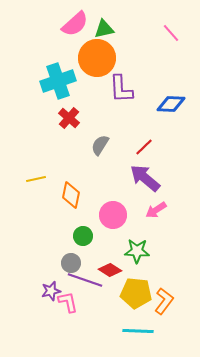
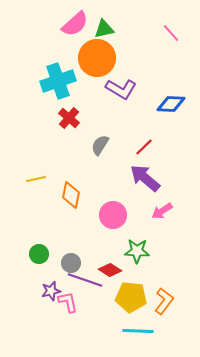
purple L-shape: rotated 56 degrees counterclockwise
pink arrow: moved 6 px right, 1 px down
green circle: moved 44 px left, 18 px down
yellow pentagon: moved 5 px left, 4 px down
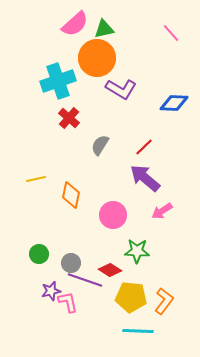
blue diamond: moved 3 px right, 1 px up
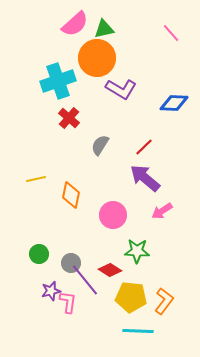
purple line: rotated 32 degrees clockwise
pink L-shape: rotated 20 degrees clockwise
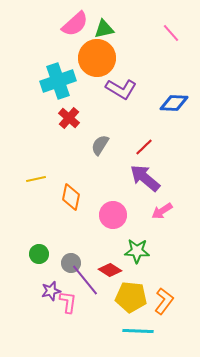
orange diamond: moved 2 px down
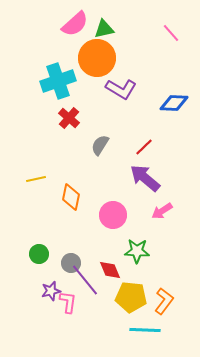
red diamond: rotated 35 degrees clockwise
cyan line: moved 7 px right, 1 px up
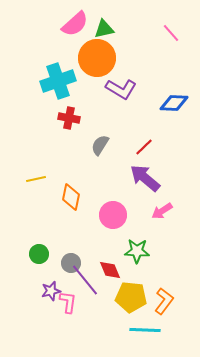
red cross: rotated 30 degrees counterclockwise
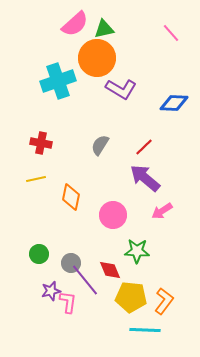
red cross: moved 28 px left, 25 px down
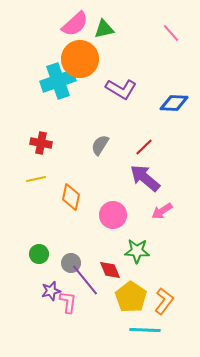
orange circle: moved 17 px left, 1 px down
yellow pentagon: rotated 28 degrees clockwise
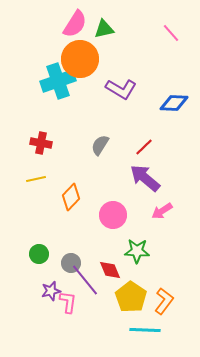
pink semicircle: rotated 16 degrees counterclockwise
orange diamond: rotated 32 degrees clockwise
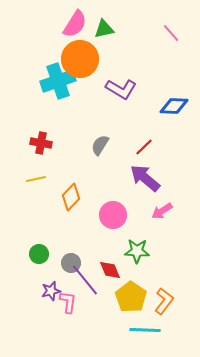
blue diamond: moved 3 px down
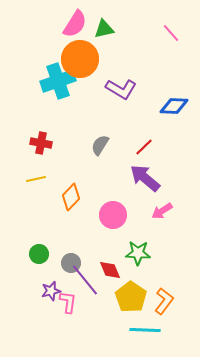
green star: moved 1 px right, 2 px down
